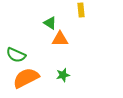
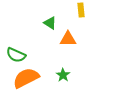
orange triangle: moved 8 px right
green star: rotated 24 degrees counterclockwise
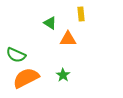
yellow rectangle: moved 4 px down
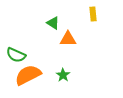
yellow rectangle: moved 12 px right
green triangle: moved 3 px right
orange semicircle: moved 2 px right, 3 px up
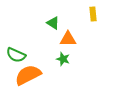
green star: moved 16 px up; rotated 16 degrees counterclockwise
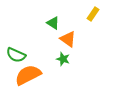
yellow rectangle: rotated 40 degrees clockwise
orange triangle: rotated 36 degrees clockwise
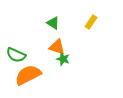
yellow rectangle: moved 2 px left, 8 px down
orange triangle: moved 11 px left, 8 px down; rotated 18 degrees counterclockwise
